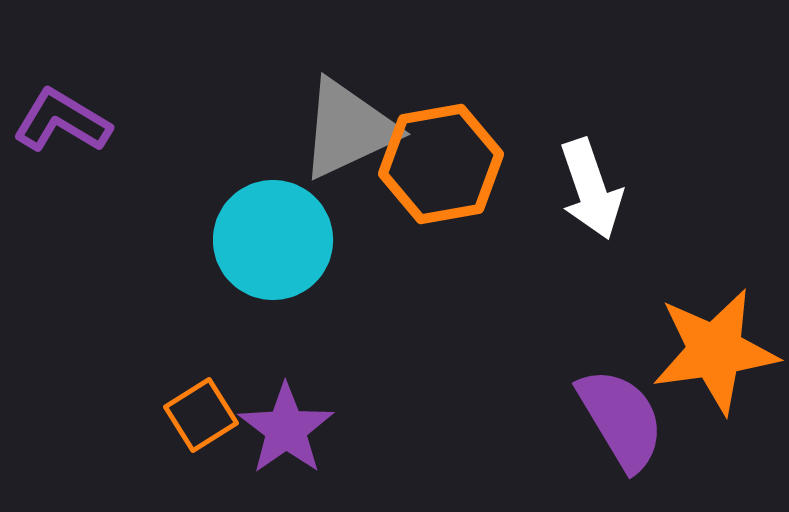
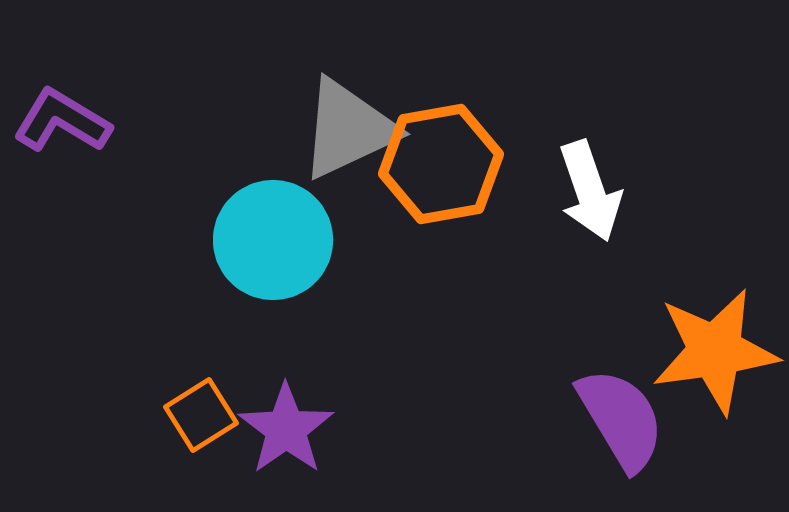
white arrow: moved 1 px left, 2 px down
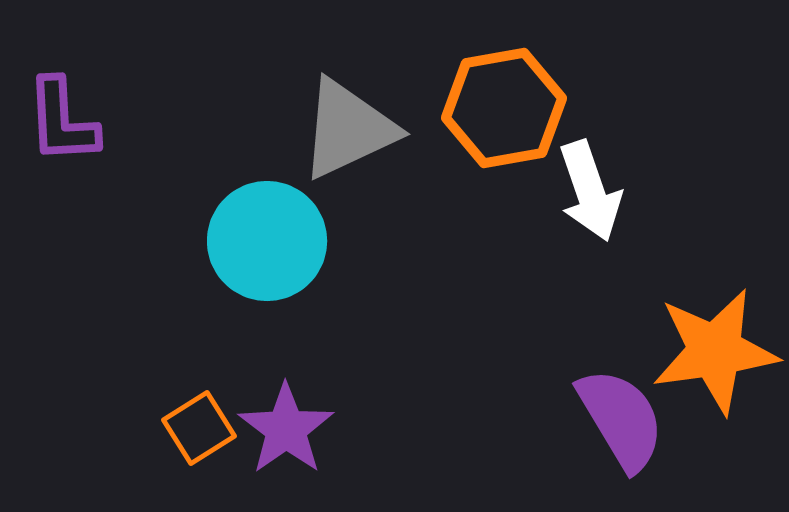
purple L-shape: rotated 124 degrees counterclockwise
orange hexagon: moved 63 px right, 56 px up
cyan circle: moved 6 px left, 1 px down
orange square: moved 2 px left, 13 px down
